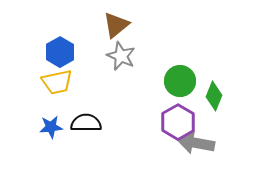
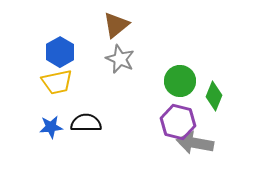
gray star: moved 1 px left, 3 px down
purple hexagon: rotated 16 degrees counterclockwise
gray arrow: moved 1 px left
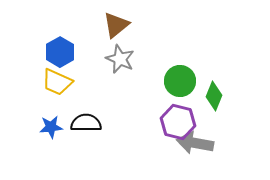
yellow trapezoid: rotated 36 degrees clockwise
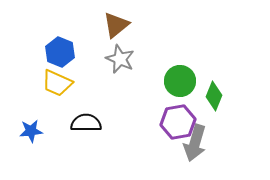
blue hexagon: rotated 8 degrees counterclockwise
yellow trapezoid: moved 1 px down
purple hexagon: rotated 24 degrees counterclockwise
blue star: moved 20 px left, 4 px down
gray arrow: rotated 84 degrees counterclockwise
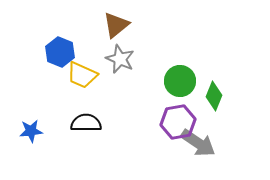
yellow trapezoid: moved 25 px right, 8 px up
gray arrow: moved 3 px right; rotated 72 degrees counterclockwise
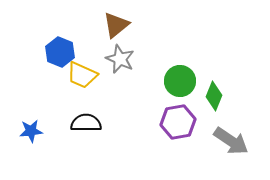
gray arrow: moved 33 px right, 2 px up
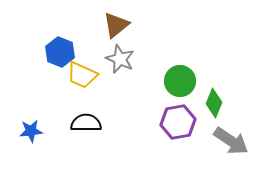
green diamond: moved 7 px down
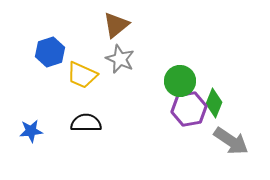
blue hexagon: moved 10 px left; rotated 20 degrees clockwise
purple hexagon: moved 11 px right, 13 px up
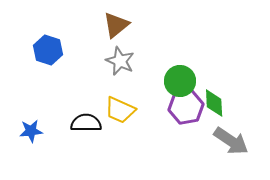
blue hexagon: moved 2 px left, 2 px up; rotated 24 degrees counterclockwise
gray star: moved 2 px down
yellow trapezoid: moved 38 px right, 35 px down
green diamond: rotated 24 degrees counterclockwise
purple hexagon: moved 3 px left, 2 px up
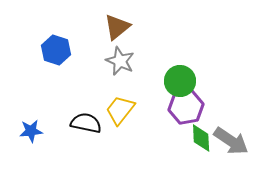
brown triangle: moved 1 px right, 2 px down
blue hexagon: moved 8 px right
green diamond: moved 13 px left, 35 px down
yellow trapezoid: rotated 104 degrees clockwise
black semicircle: rotated 12 degrees clockwise
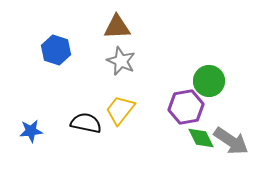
brown triangle: rotated 36 degrees clockwise
gray star: moved 1 px right
green circle: moved 29 px right
green diamond: rotated 24 degrees counterclockwise
